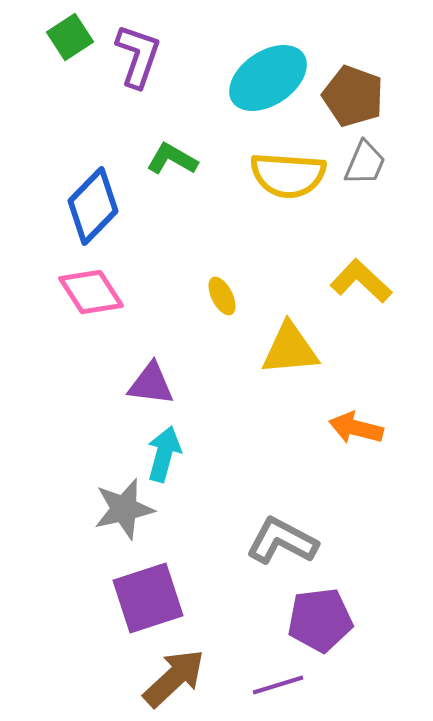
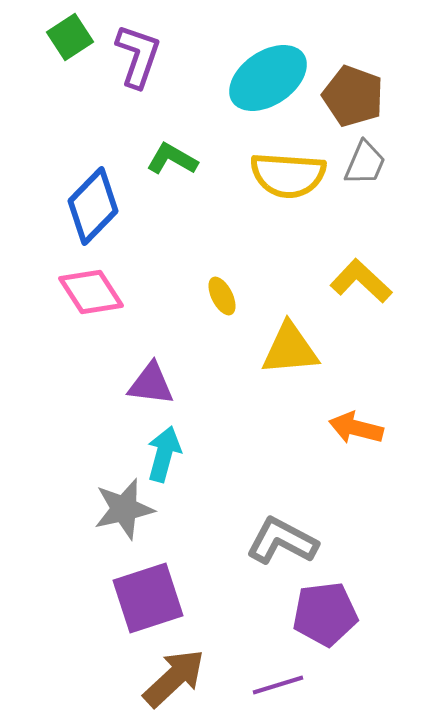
purple pentagon: moved 5 px right, 6 px up
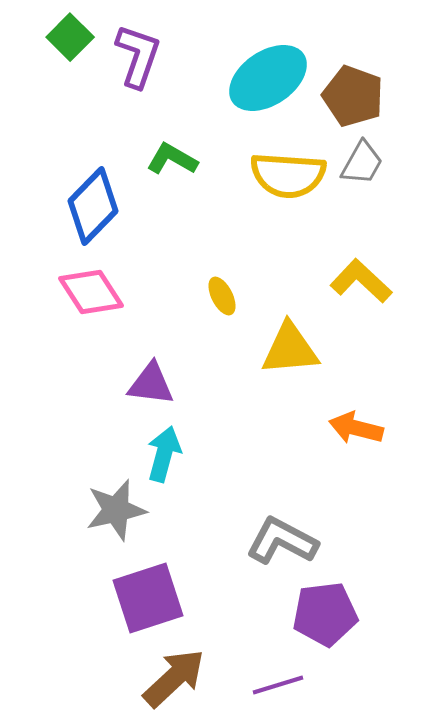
green square: rotated 12 degrees counterclockwise
gray trapezoid: moved 3 px left; rotated 6 degrees clockwise
gray star: moved 8 px left, 1 px down
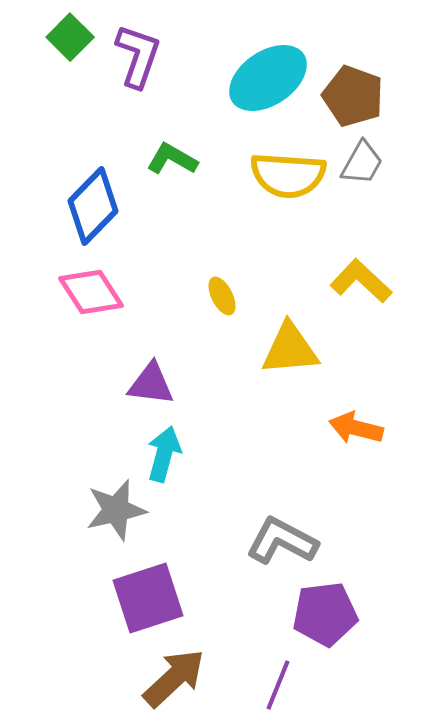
purple line: rotated 51 degrees counterclockwise
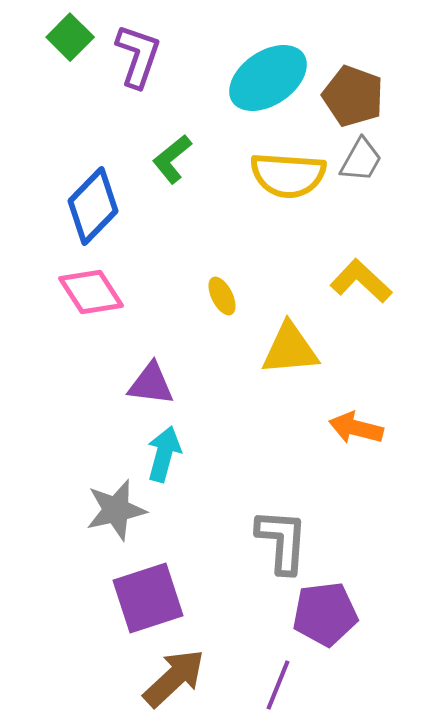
green L-shape: rotated 69 degrees counterclockwise
gray trapezoid: moved 1 px left, 3 px up
gray L-shape: rotated 66 degrees clockwise
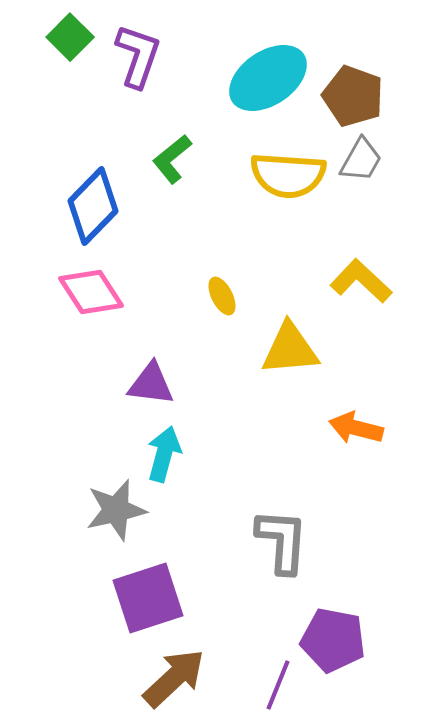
purple pentagon: moved 8 px right, 26 px down; rotated 18 degrees clockwise
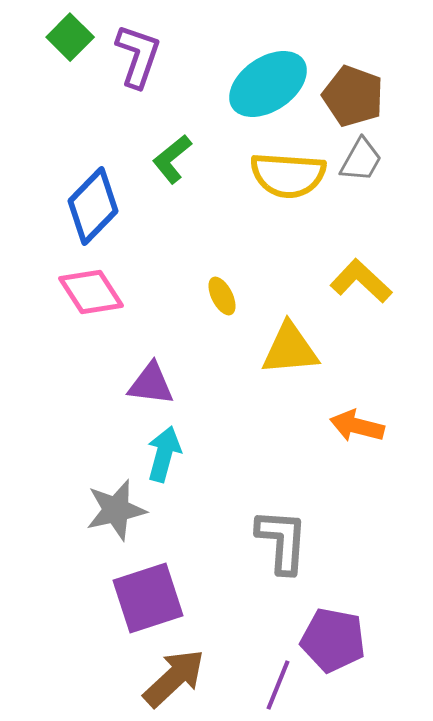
cyan ellipse: moved 6 px down
orange arrow: moved 1 px right, 2 px up
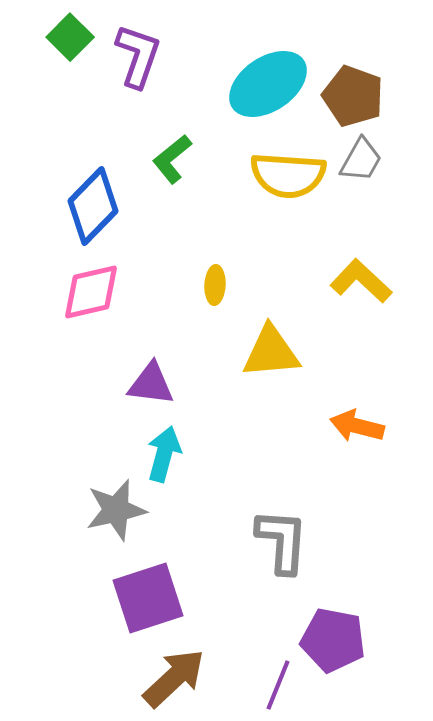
pink diamond: rotated 70 degrees counterclockwise
yellow ellipse: moved 7 px left, 11 px up; rotated 30 degrees clockwise
yellow triangle: moved 19 px left, 3 px down
